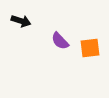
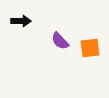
black arrow: rotated 18 degrees counterclockwise
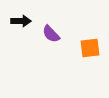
purple semicircle: moved 9 px left, 7 px up
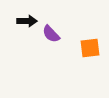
black arrow: moved 6 px right
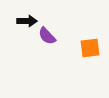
purple semicircle: moved 4 px left, 2 px down
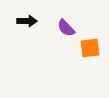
purple semicircle: moved 19 px right, 8 px up
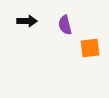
purple semicircle: moved 1 px left, 3 px up; rotated 30 degrees clockwise
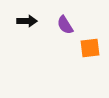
purple semicircle: rotated 18 degrees counterclockwise
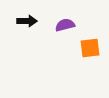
purple semicircle: rotated 108 degrees clockwise
